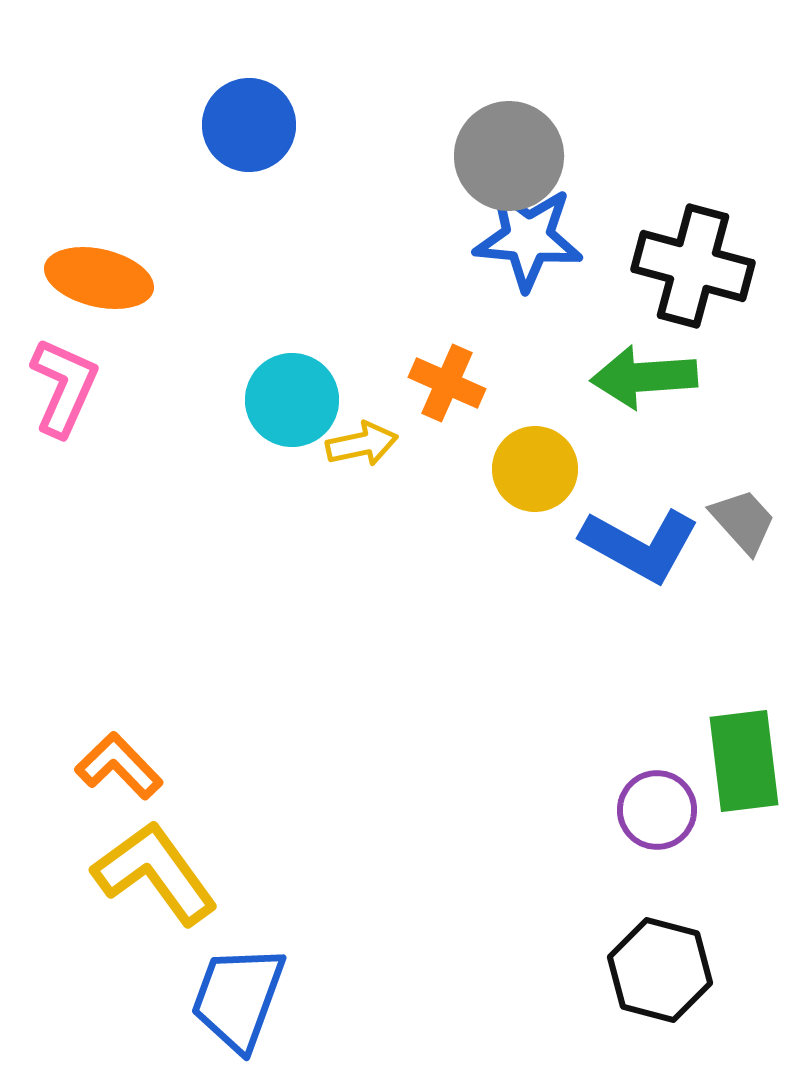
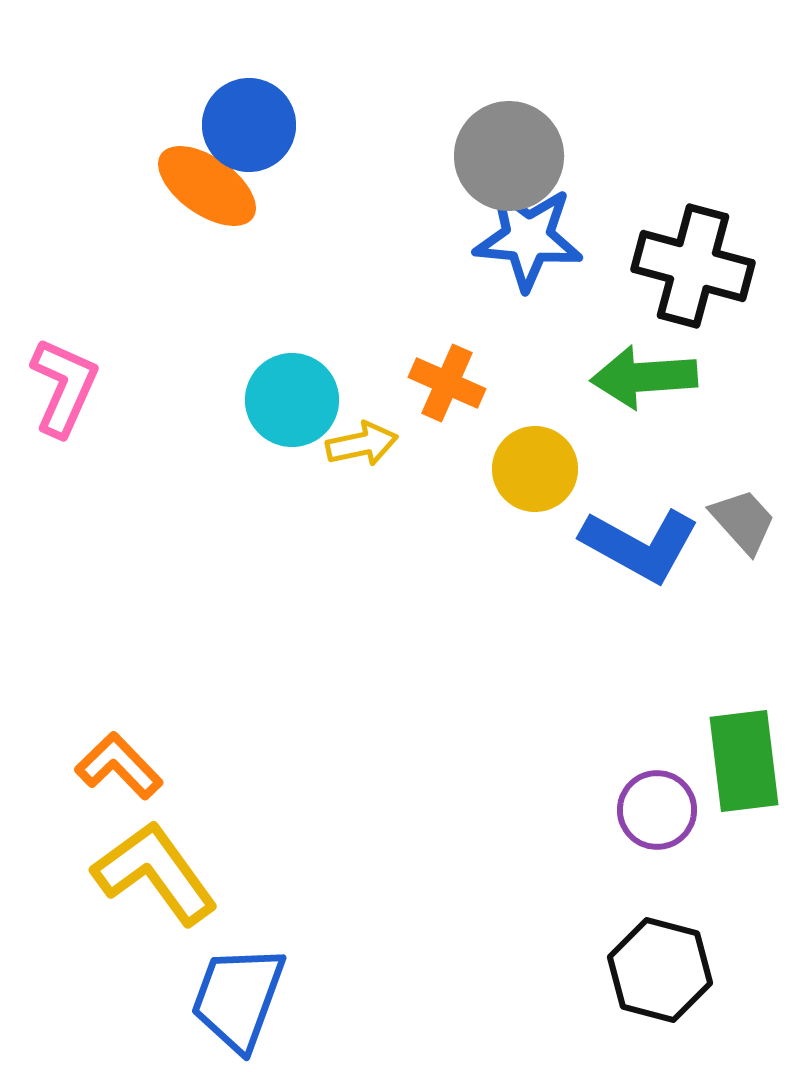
orange ellipse: moved 108 px right, 92 px up; rotated 22 degrees clockwise
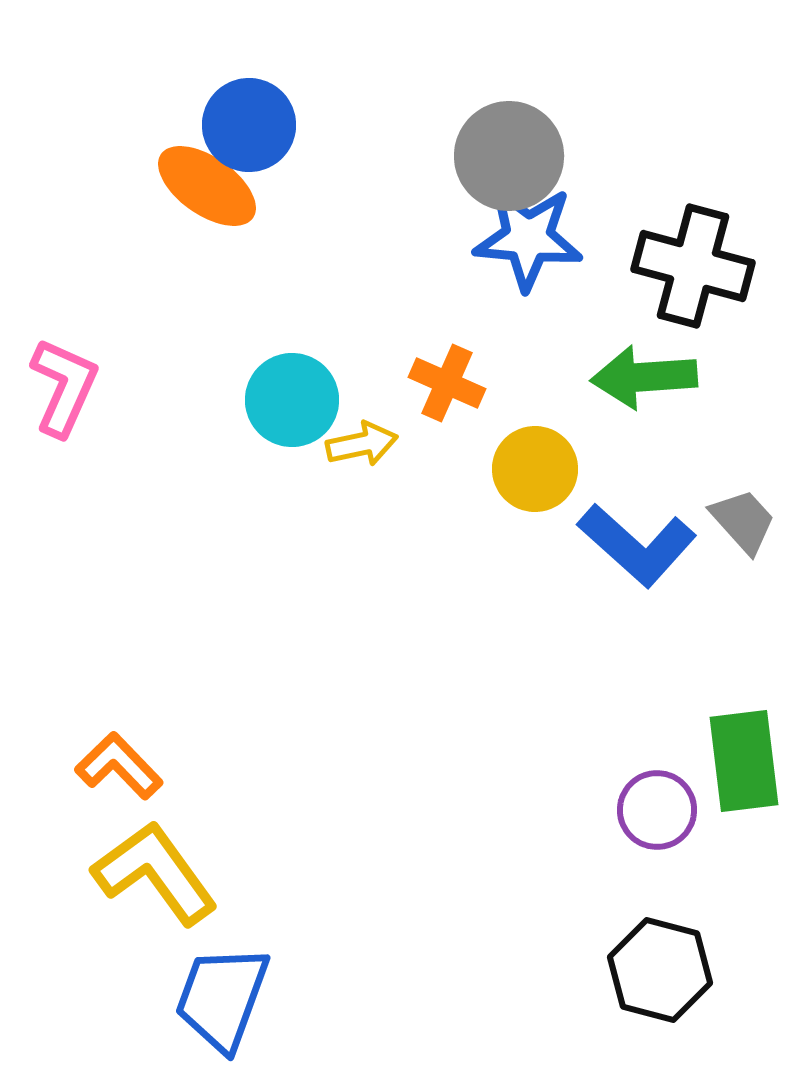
blue L-shape: moved 3 px left; rotated 13 degrees clockwise
blue trapezoid: moved 16 px left
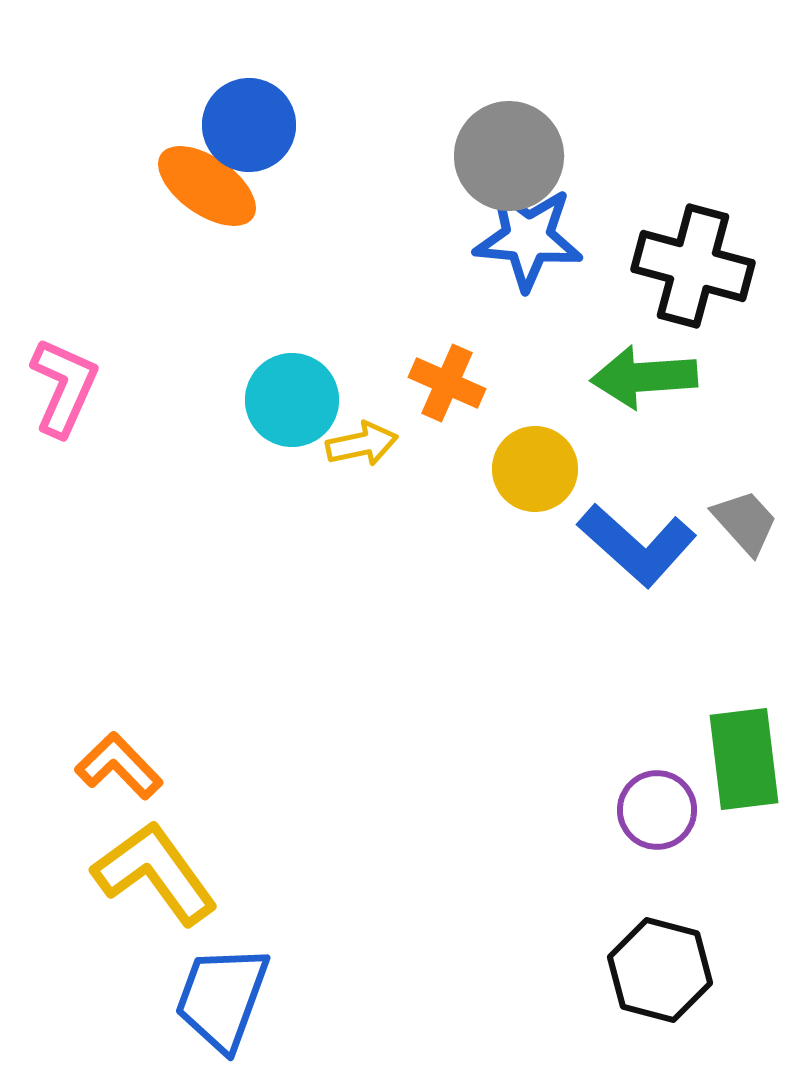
gray trapezoid: moved 2 px right, 1 px down
green rectangle: moved 2 px up
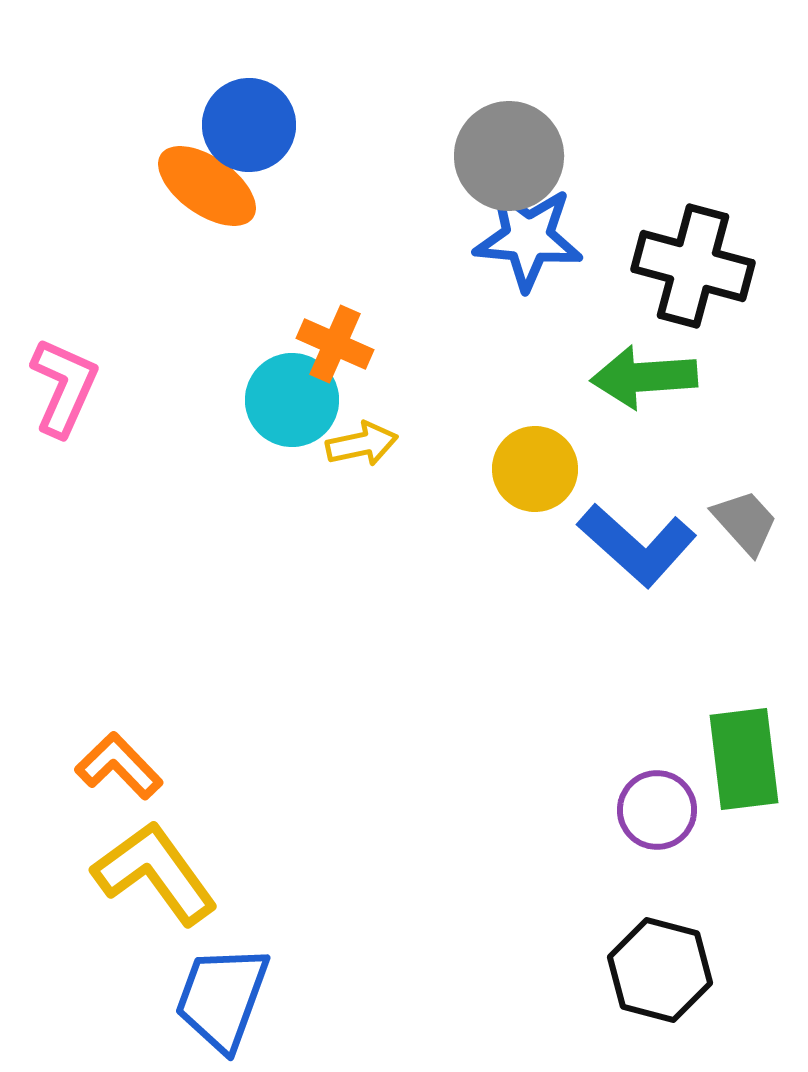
orange cross: moved 112 px left, 39 px up
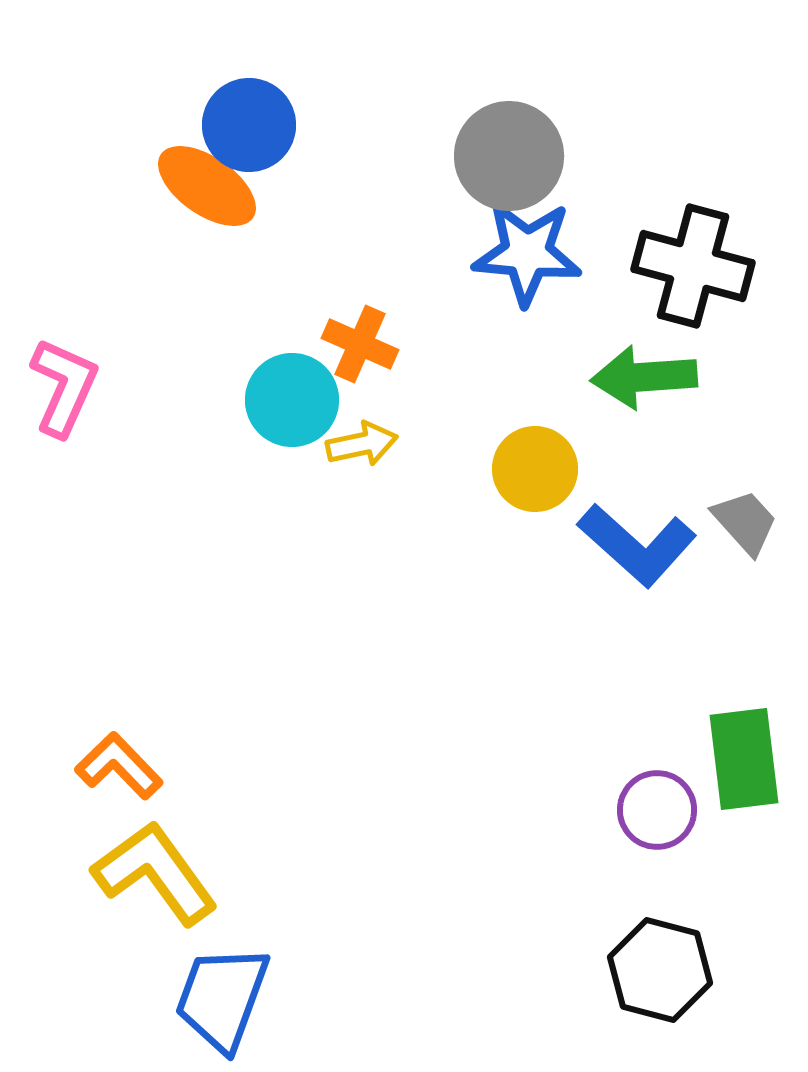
blue star: moved 1 px left, 15 px down
orange cross: moved 25 px right
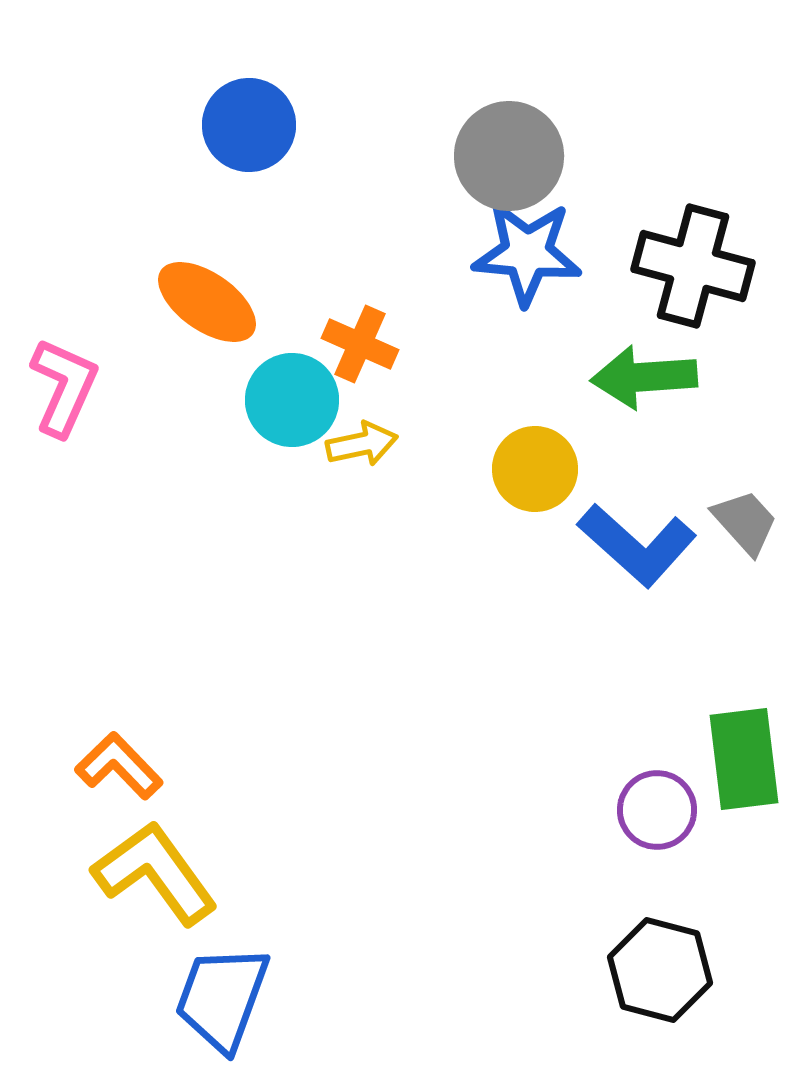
orange ellipse: moved 116 px down
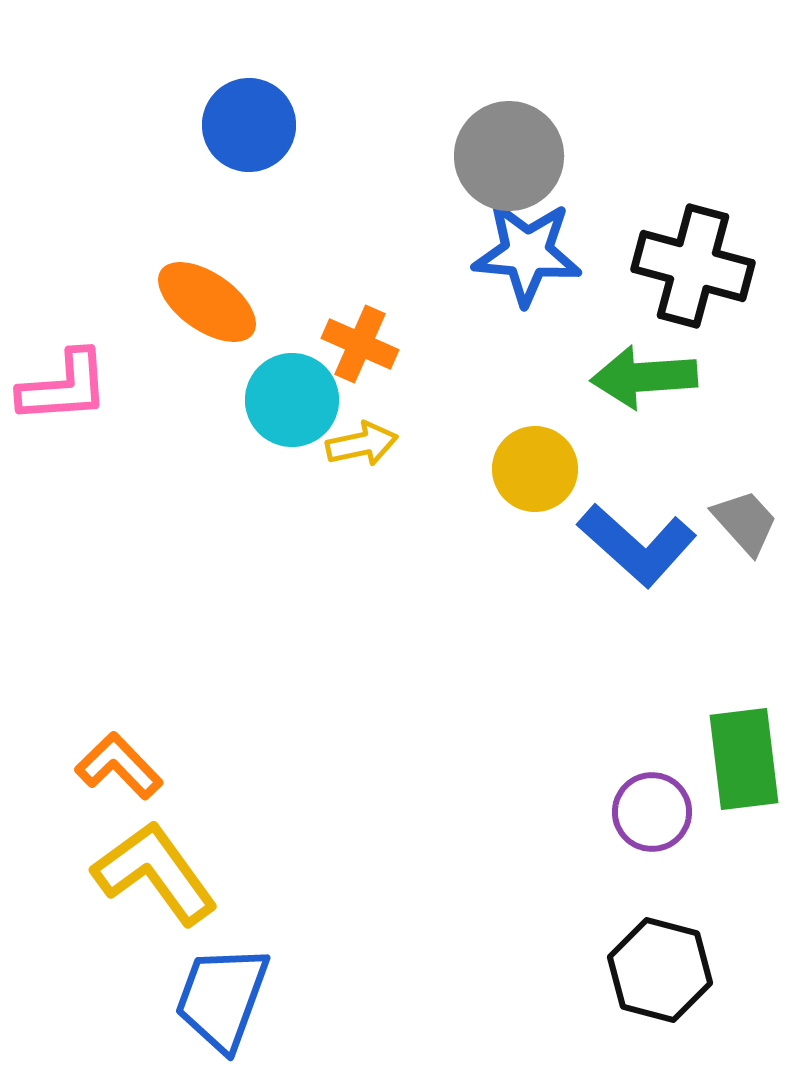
pink L-shape: rotated 62 degrees clockwise
purple circle: moved 5 px left, 2 px down
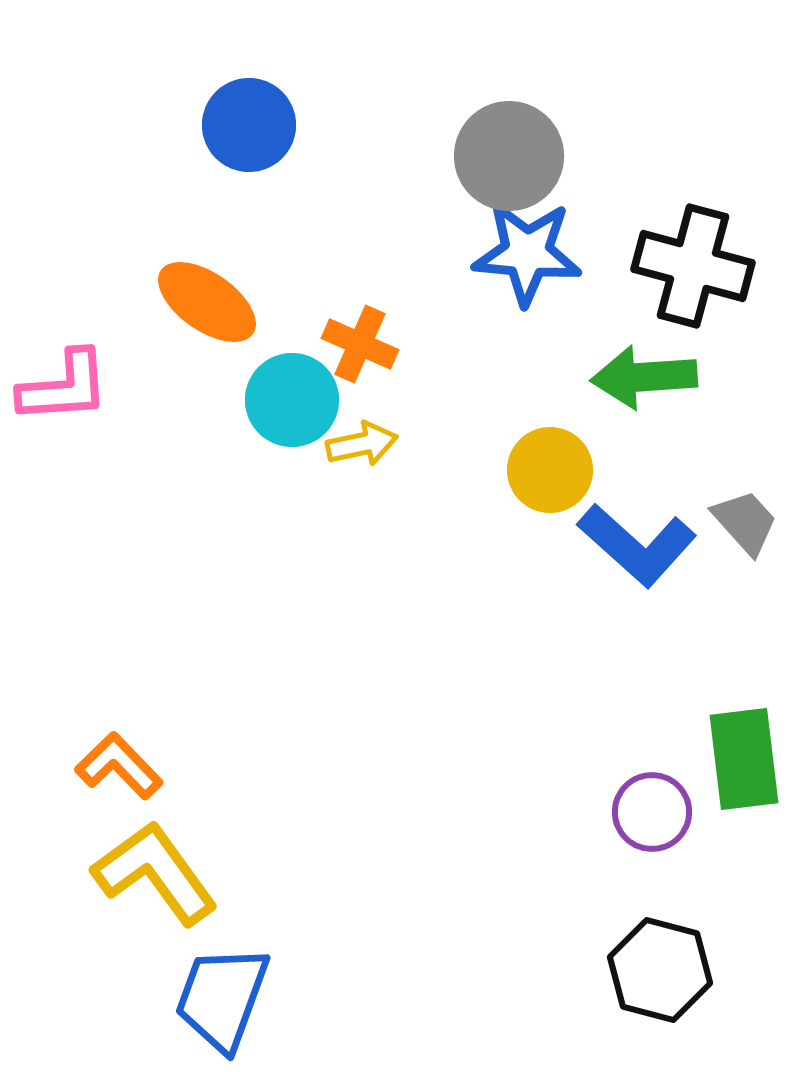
yellow circle: moved 15 px right, 1 px down
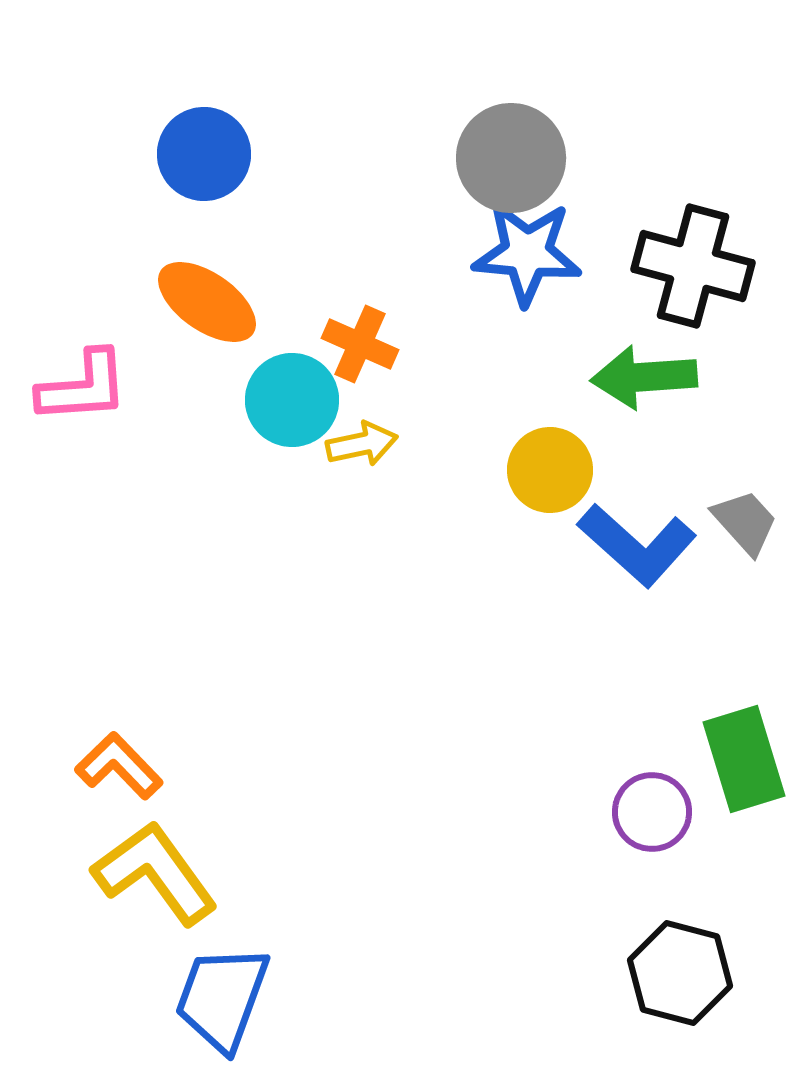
blue circle: moved 45 px left, 29 px down
gray circle: moved 2 px right, 2 px down
pink L-shape: moved 19 px right
green rectangle: rotated 10 degrees counterclockwise
black hexagon: moved 20 px right, 3 px down
